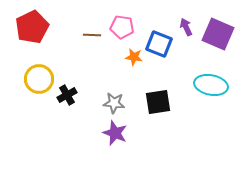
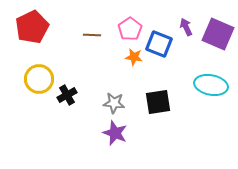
pink pentagon: moved 8 px right, 2 px down; rotated 30 degrees clockwise
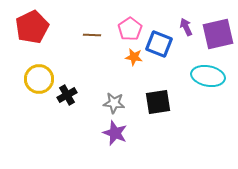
purple square: rotated 36 degrees counterclockwise
cyan ellipse: moved 3 px left, 9 px up
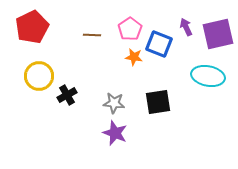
yellow circle: moved 3 px up
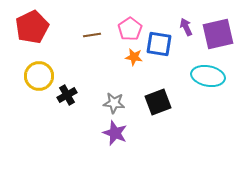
brown line: rotated 12 degrees counterclockwise
blue square: rotated 12 degrees counterclockwise
black square: rotated 12 degrees counterclockwise
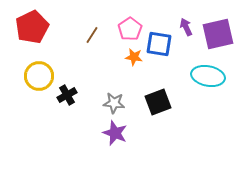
brown line: rotated 48 degrees counterclockwise
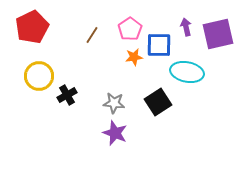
purple arrow: rotated 12 degrees clockwise
blue square: moved 1 px down; rotated 8 degrees counterclockwise
orange star: rotated 18 degrees counterclockwise
cyan ellipse: moved 21 px left, 4 px up
black square: rotated 12 degrees counterclockwise
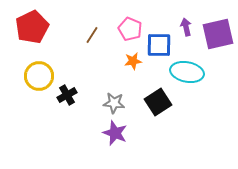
pink pentagon: rotated 15 degrees counterclockwise
orange star: moved 1 px left, 4 px down
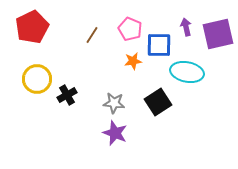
yellow circle: moved 2 px left, 3 px down
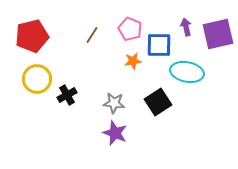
red pentagon: moved 9 px down; rotated 12 degrees clockwise
